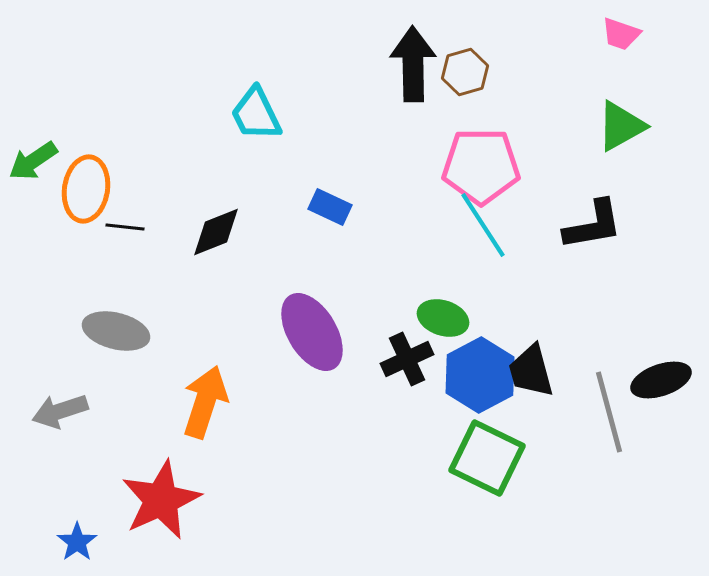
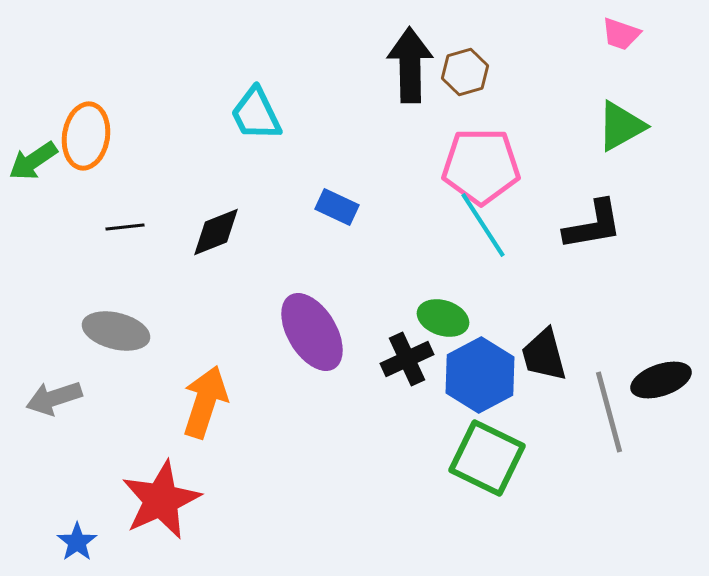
black arrow: moved 3 px left, 1 px down
orange ellipse: moved 53 px up
blue rectangle: moved 7 px right
black line: rotated 12 degrees counterclockwise
black trapezoid: moved 13 px right, 16 px up
gray arrow: moved 6 px left, 13 px up
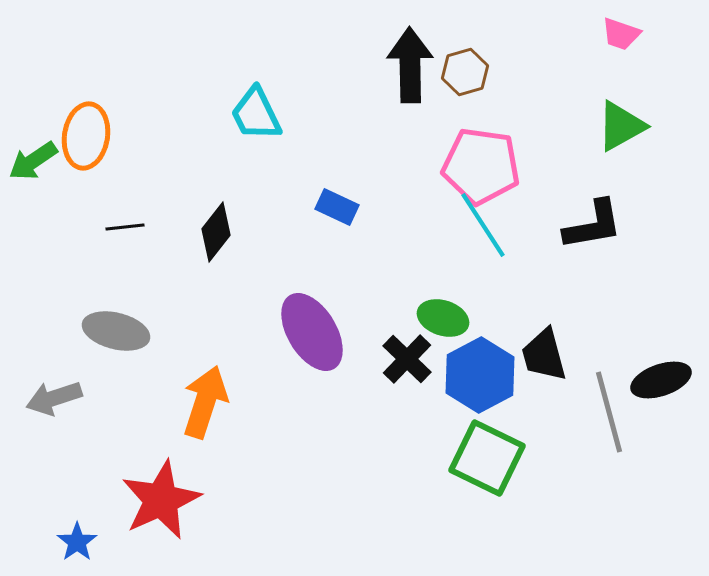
pink pentagon: rotated 8 degrees clockwise
black diamond: rotated 30 degrees counterclockwise
black cross: rotated 21 degrees counterclockwise
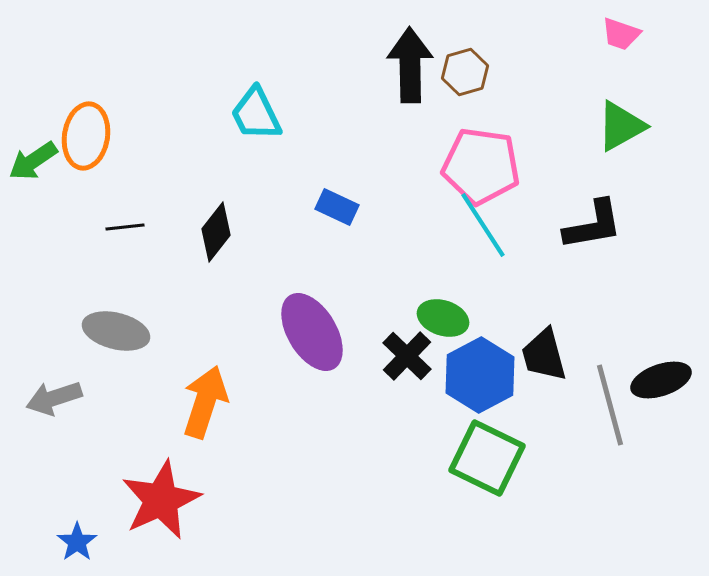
black cross: moved 3 px up
gray line: moved 1 px right, 7 px up
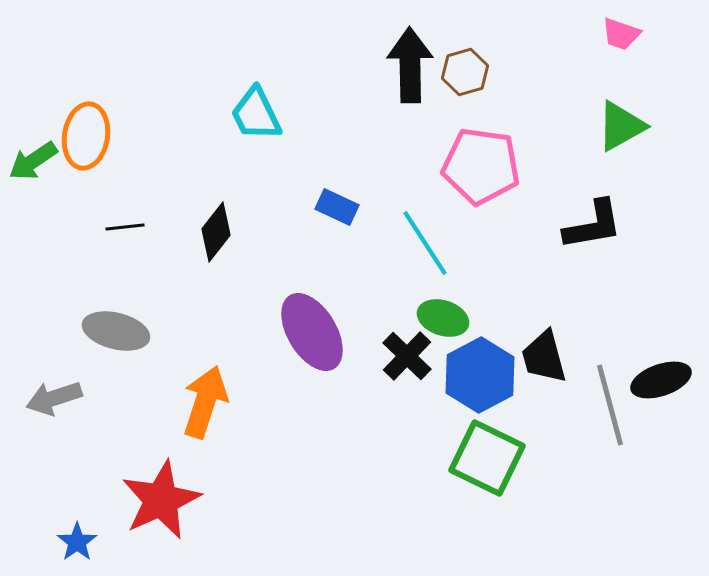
cyan line: moved 58 px left, 18 px down
black trapezoid: moved 2 px down
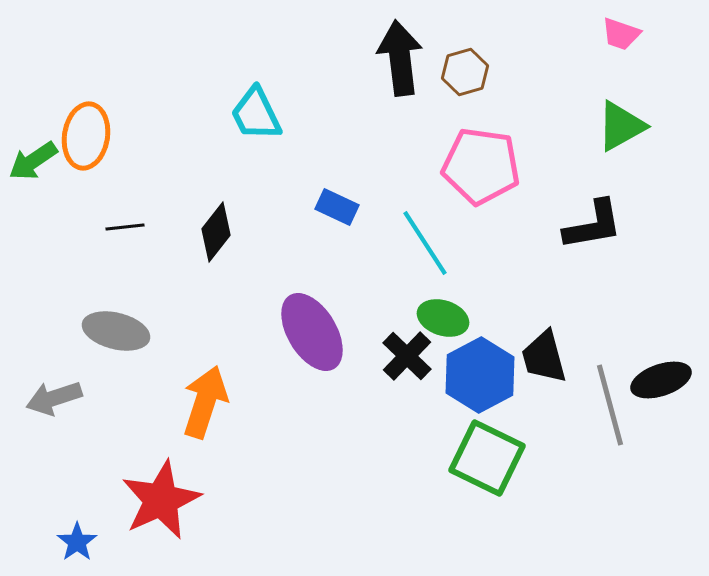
black arrow: moved 10 px left, 7 px up; rotated 6 degrees counterclockwise
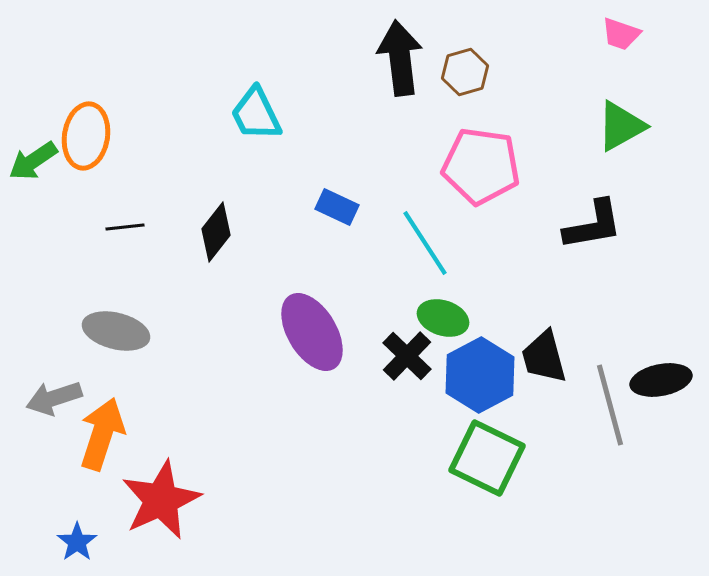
black ellipse: rotated 8 degrees clockwise
orange arrow: moved 103 px left, 32 px down
